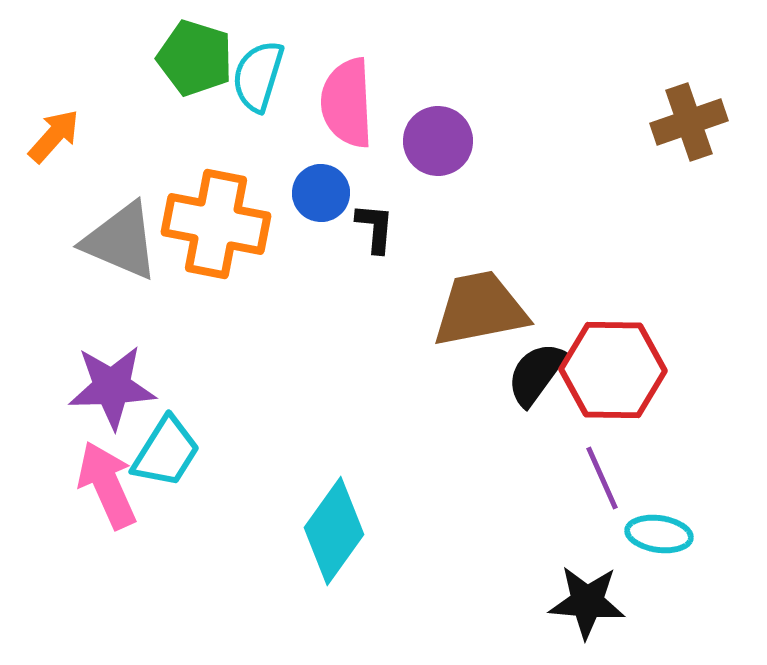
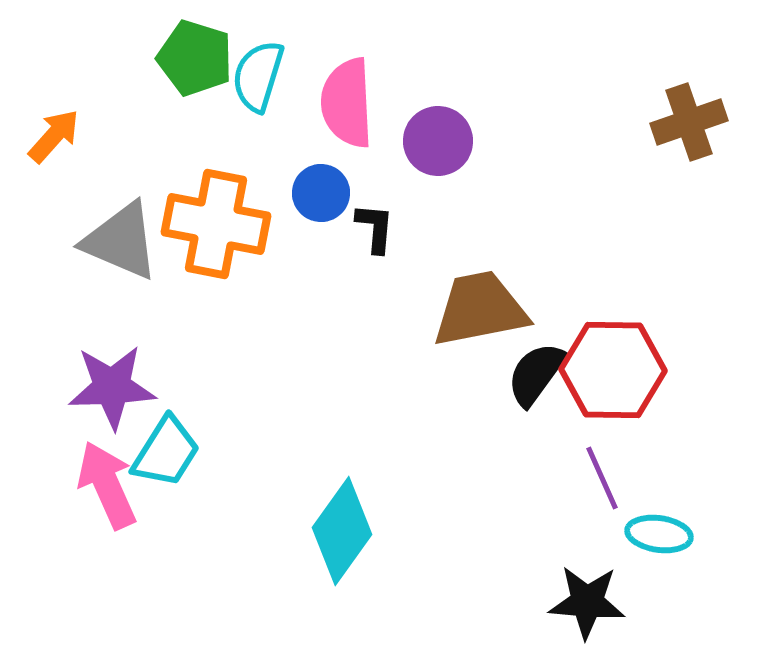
cyan diamond: moved 8 px right
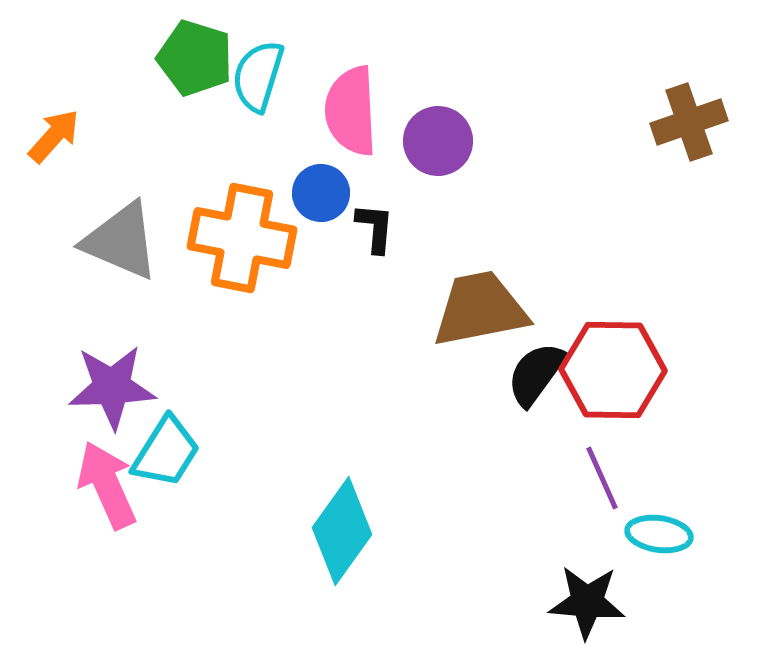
pink semicircle: moved 4 px right, 8 px down
orange cross: moved 26 px right, 14 px down
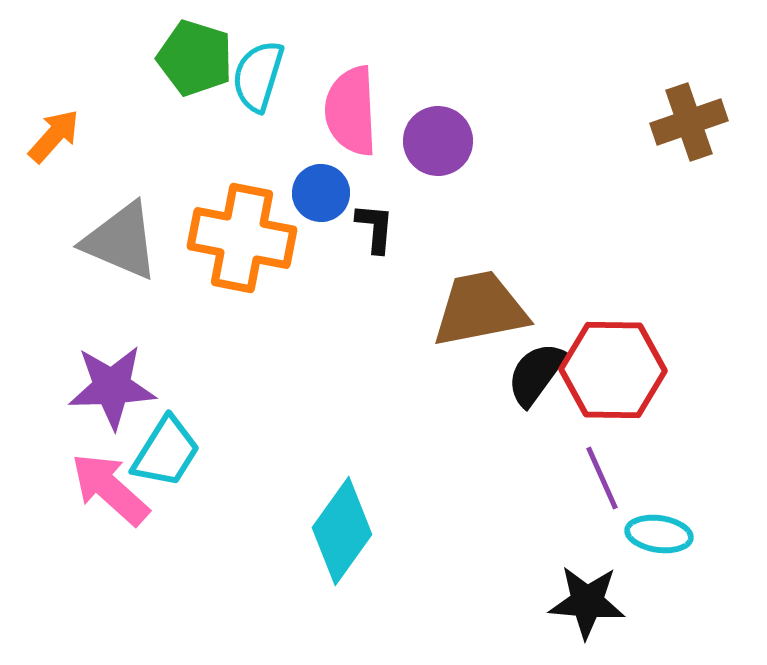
pink arrow: moved 3 px right, 4 px down; rotated 24 degrees counterclockwise
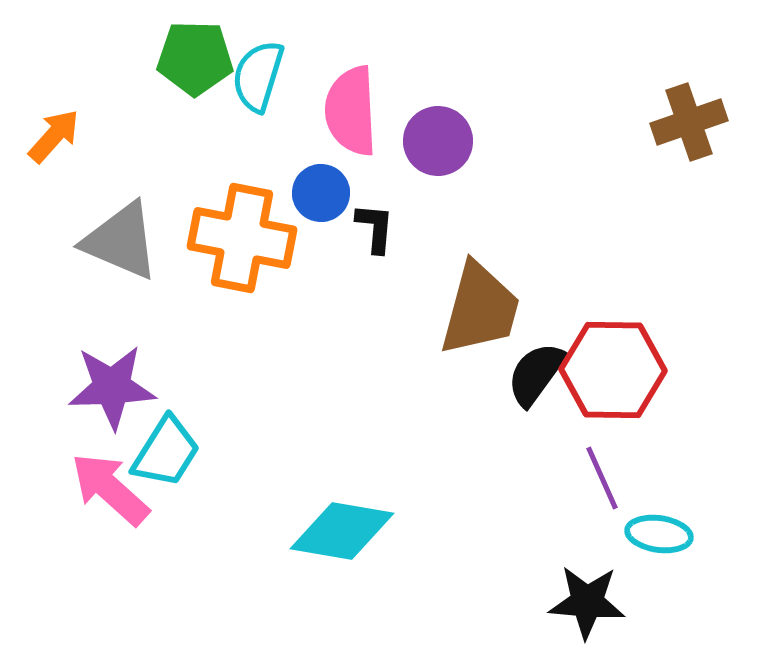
green pentagon: rotated 16 degrees counterclockwise
brown trapezoid: rotated 116 degrees clockwise
cyan diamond: rotated 64 degrees clockwise
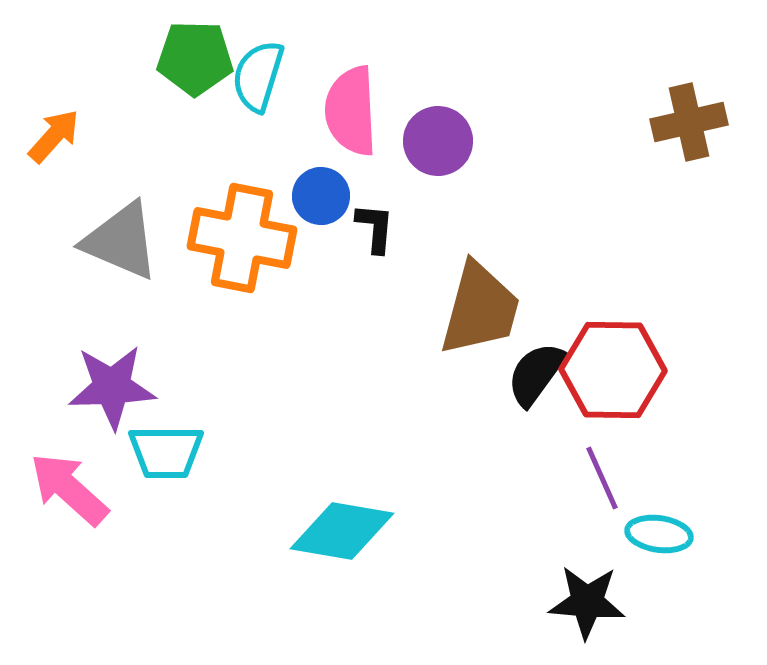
brown cross: rotated 6 degrees clockwise
blue circle: moved 3 px down
cyan trapezoid: rotated 58 degrees clockwise
pink arrow: moved 41 px left
